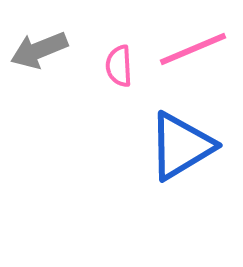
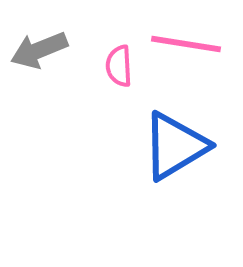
pink line: moved 7 px left, 5 px up; rotated 32 degrees clockwise
blue triangle: moved 6 px left
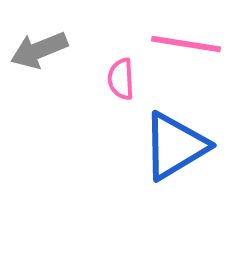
pink semicircle: moved 2 px right, 13 px down
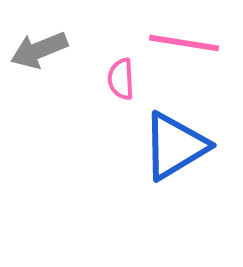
pink line: moved 2 px left, 1 px up
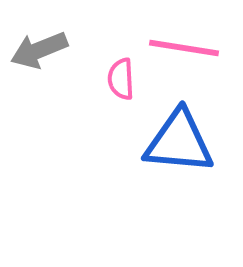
pink line: moved 5 px down
blue triangle: moved 4 px right, 4 px up; rotated 36 degrees clockwise
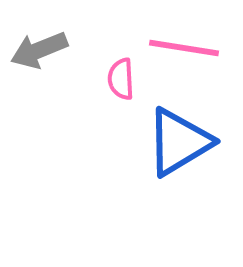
blue triangle: rotated 36 degrees counterclockwise
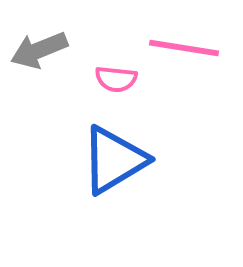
pink semicircle: moved 5 px left; rotated 81 degrees counterclockwise
blue triangle: moved 65 px left, 18 px down
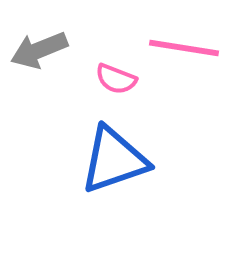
pink semicircle: rotated 15 degrees clockwise
blue triangle: rotated 12 degrees clockwise
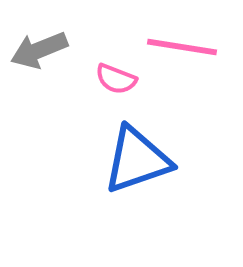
pink line: moved 2 px left, 1 px up
blue triangle: moved 23 px right
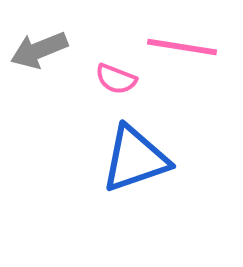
blue triangle: moved 2 px left, 1 px up
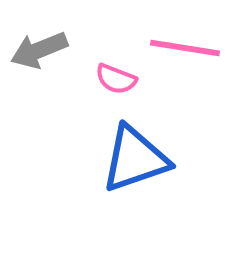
pink line: moved 3 px right, 1 px down
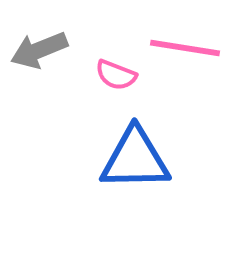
pink semicircle: moved 4 px up
blue triangle: rotated 18 degrees clockwise
